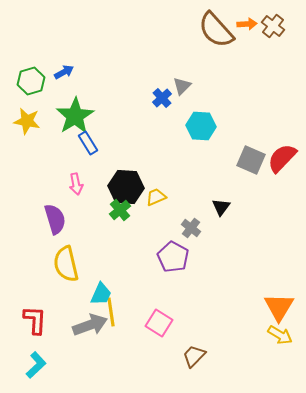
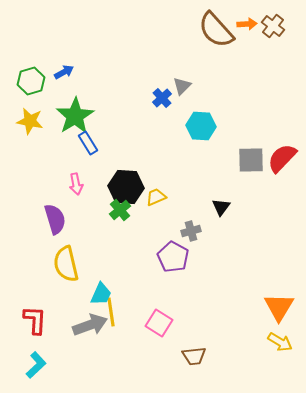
yellow star: moved 3 px right
gray square: rotated 24 degrees counterclockwise
gray cross: moved 3 px down; rotated 36 degrees clockwise
yellow arrow: moved 7 px down
brown trapezoid: rotated 140 degrees counterclockwise
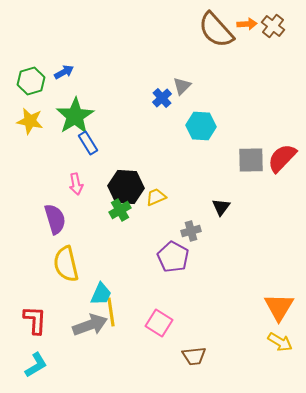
green cross: rotated 10 degrees clockwise
cyan L-shape: rotated 12 degrees clockwise
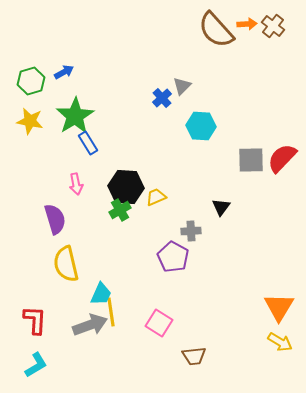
gray cross: rotated 12 degrees clockwise
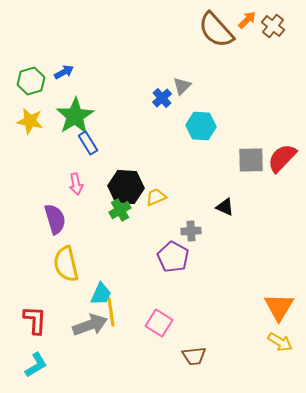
orange arrow: moved 4 px up; rotated 42 degrees counterclockwise
black triangle: moved 4 px right; rotated 42 degrees counterclockwise
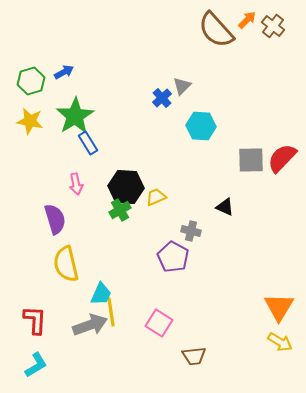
gray cross: rotated 18 degrees clockwise
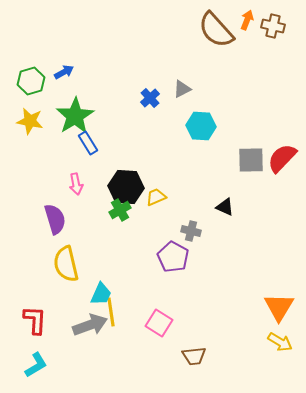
orange arrow: rotated 24 degrees counterclockwise
brown cross: rotated 25 degrees counterclockwise
gray triangle: moved 3 px down; rotated 18 degrees clockwise
blue cross: moved 12 px left
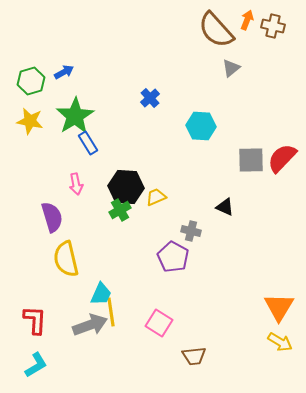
gray triangle: moved 49 px right, 21 px up; rotated 12 degrees counterclockwise
purple semicircle: moved 3 px left, 2 px up
yellow semicircle: moved 5 px up
